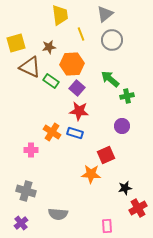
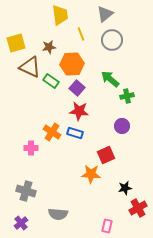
pink cross: moved 2 px up
pink rectangle: rotated 16 degrees clockwise
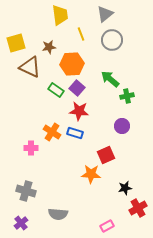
green rectangle: moved 5 px right, 9 px down
pink rectangle: rotated 48 degrees clockwise
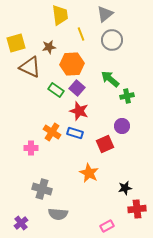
red star: rotated 12 degrees clockwise
red square: moved 1 px left, 11 px up
orange star: moved 2 px left, 1 px up; rotated 24 degrees clockwise
gray cross: moved 16 px right, 2 px up
red cross: moved 1 px left, 1 px down; rotated 24 degrees clockwise
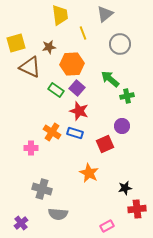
yellow line: moved 2 px right, 1 px up
gray circle: moved 8 px right, 4 px down
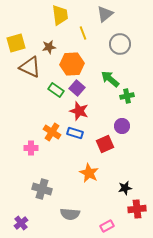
gray semicircle: moved 12 px right
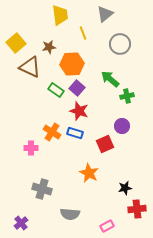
yellow square: rotated 24 degrees counterclockwise
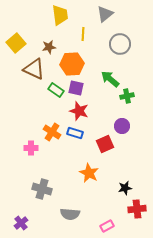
yellow line: moved 1 px down; rotated 24 degrees clockwise
brown triangle: moved 4 px right, 2 px down
purple square: moved 1 px left; rotated 28 degrees counterclockwise
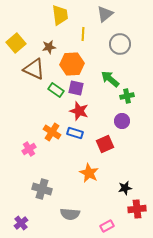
purple circle: moved 5 px up
pink cross: moved 2 px left, 1 px down; rotated 32 degrees counterclockwise
